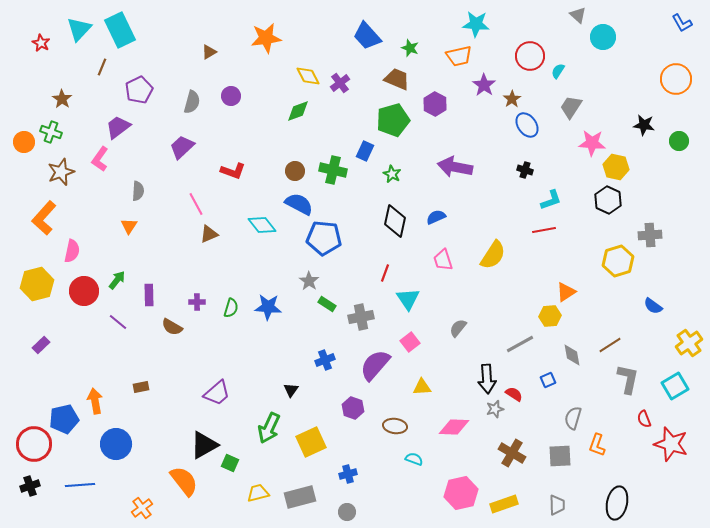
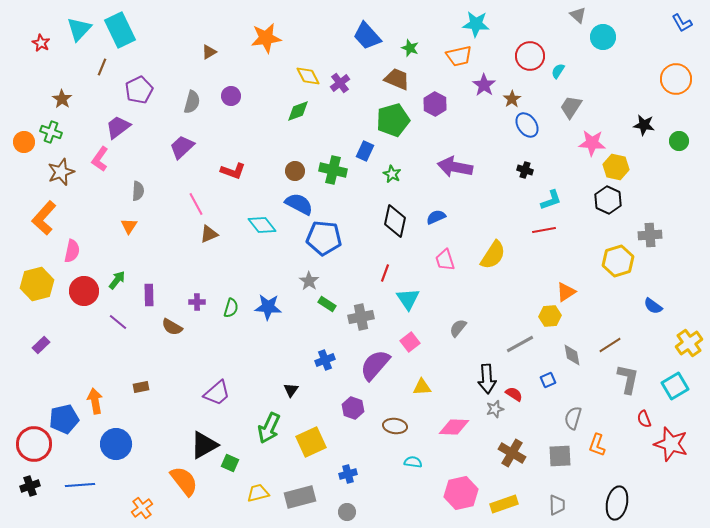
pink trapezoid at (443, 260): moved 2 px right
cyan semicircle at (414, 459): moved 1 px left, 3 px down; rotated 12 degrees counterclockwise
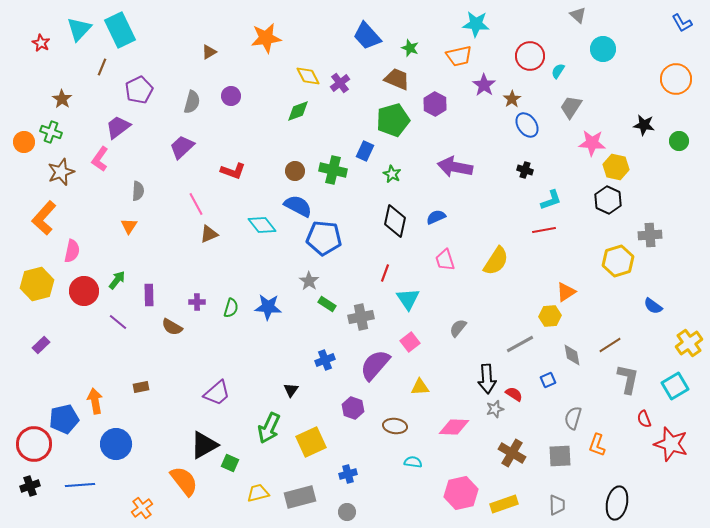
cyan circle at (603, 37): moved 12 px down
blue semicircle at (299, 204): moved 1 px left, 2 px down
yellow semicircle at (493, 255): moved 3 px right, 6 px down
yellow triangle at (422, 387): moved 2 px left
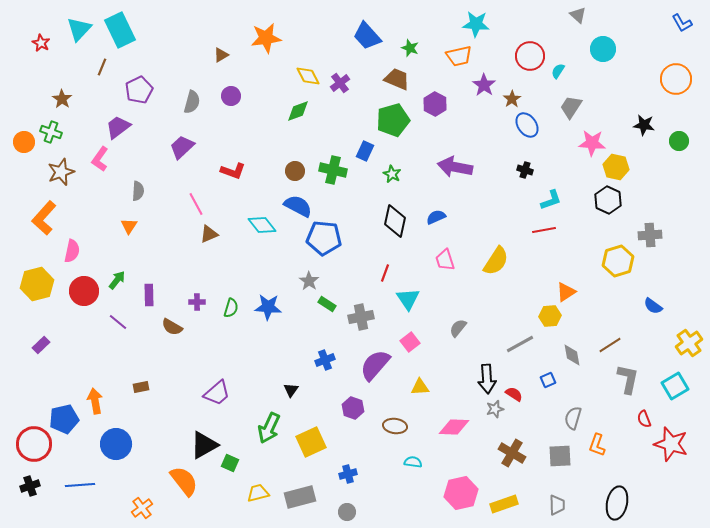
brown triangle at (209, 52): moved 12 px right, 3 px down
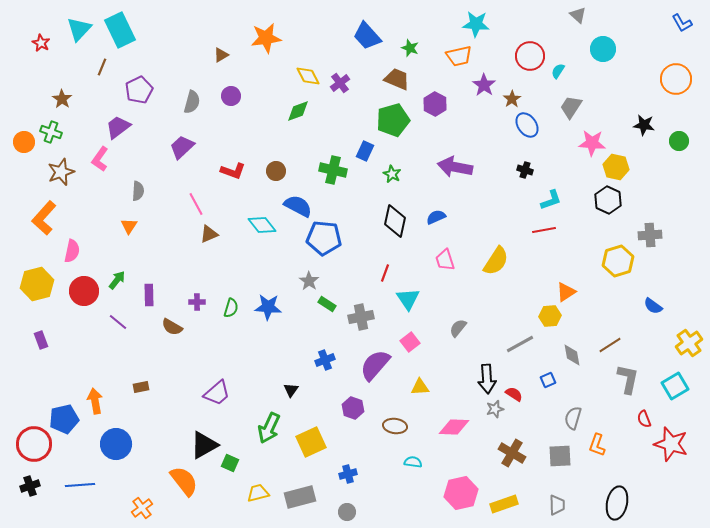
brown circle at (295, 171): moved 19 px left
purple rectangle at (41, 345): moved 5 px up; rotated 66 degrees counterclockwise
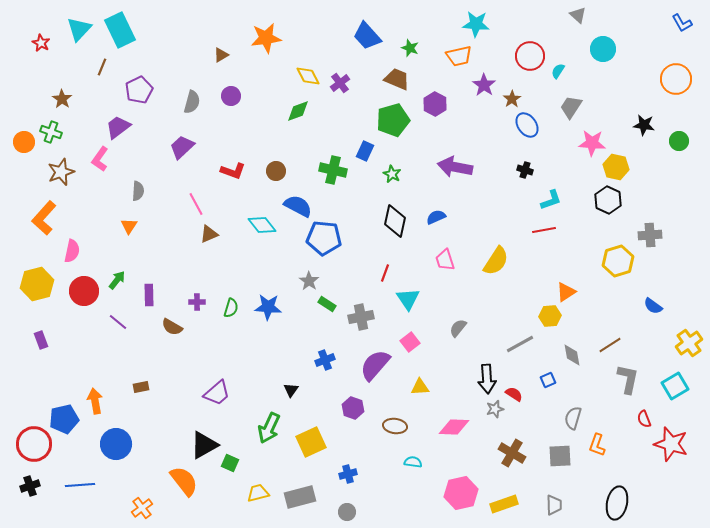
gray trapezoid at (557, 505): moved 3 px left
